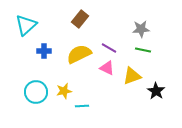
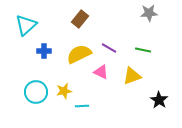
gray star: moved 8 px right, 16 px up
pink triangle: moved 6 px left, 4 px down
black star: moved 3 px right, 9 px down
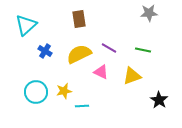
brown rectangle: moved 1 px left; rotated 48 degrees counterclockwise
blue cross: moved 1 px right; rotated 32 degrees clockwise
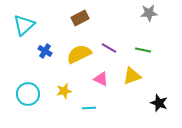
brown rectangle: moved 1 px right, 1 px up; rotated 72 degrees clockwise
cyan triangle: moved 2 px left
pink triangle: moved 7 px down
cyan circle: moved 8 px left, 2 px down
black star: moved 3 px down; rotated 12 degrees counterclockwise
cyan line: moved 7 px right, 2 px down
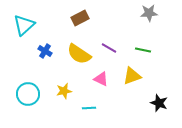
yellow semicircle: rotated 120 degrees counterclockwise
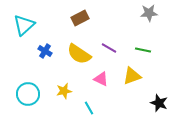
cyan line: rotated 64 degrees clockwise
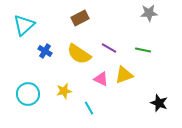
yellow triangle: moved 8 px left, 1 px up
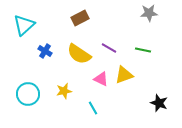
cyan line: moved 4 px right
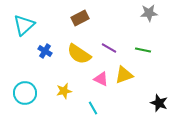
cyan circle: moved 3 px left, 1 px up
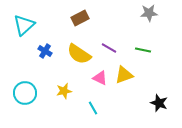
pink triangle: moved 1 px left, 1 px up
